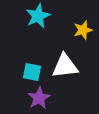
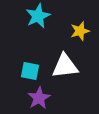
yellow star: moved 3 px left, 1 px down
cyan square: moved 2 px left, 1 px up
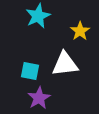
yellow star: rotated 18 degrees counterclockwise
white triangle: moved 2 px up
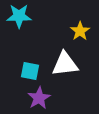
cyan star: moved 19 px left; rotated 25 degrees clockwise
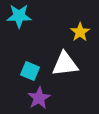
yellow star: moved 1 px down
cyan square: rotated 12 degrees clockwise
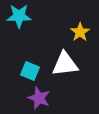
purple star: rotated 20 degrees counterclockwise
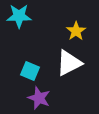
yellow star: moved 4 px left, 1 px up
white triangle: moved 4 px right, 1 px up; rotated 20 degrees counterclockwise
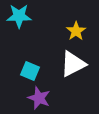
white triangle: moved 4 px right, 1 px down
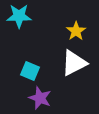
white triangle: moved 1 px right, 1 px up
purple star: moved 1 px right
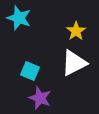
cyan star: moved 2 px down; rotated 20 degrees clockwise
